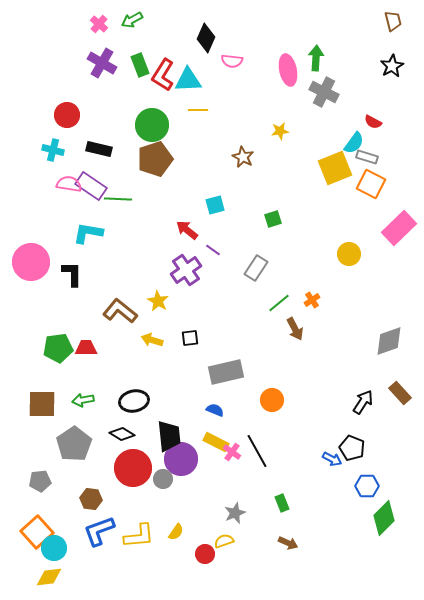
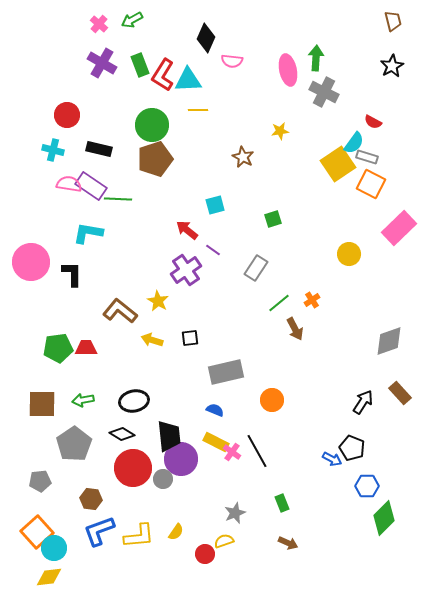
yellow square at (335, 168): moved 3 px right, 4 px up; rotated 12 degrees counterclockwise
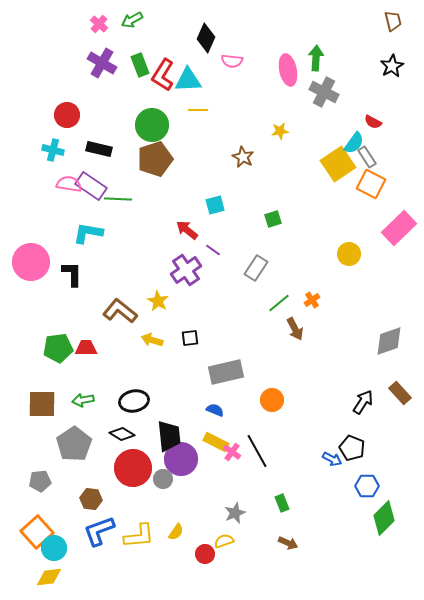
gray rectangle at (367, 157): rotated 40 degrees clockwise
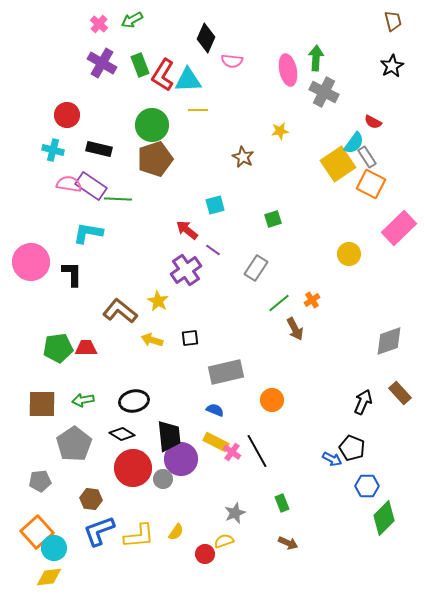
black arrow at (363, 402): rotated 10 degrees counterclockwise
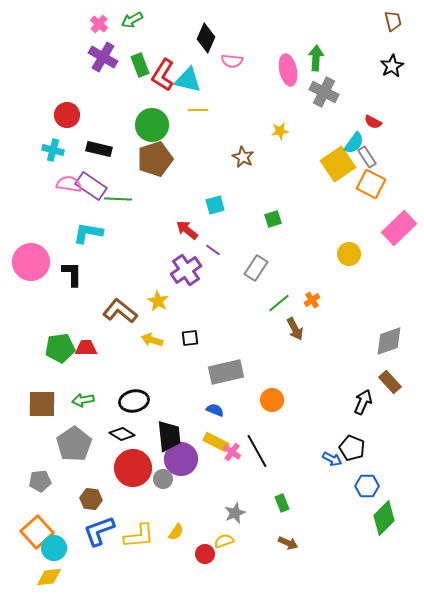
purple cross at (102, 63): moved 1 px right, 6 px up
cyan triangle at (188, 80): rotated 16 degrees clockwise
green pentagon at (58, 348): moved 2 px right
brown rectangle at (400, 393): moved 10 px left, 11 px up
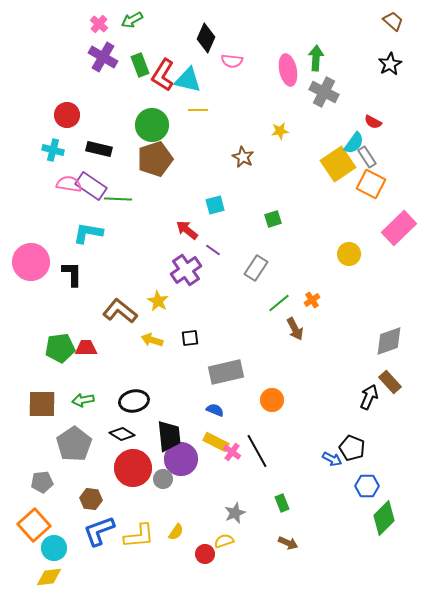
brown trapezoid at (393, 21): rotated 35 degrees counterclockwise
black star at (392, 66): moved 2 px left, 2 px up
black arrow at (363, 402): moved 6 px right, 5 px up
gray pentagon at (40, 481): moved 2 px right, 1 px down
orange square at (37, 532): moved 3 px left, 7 px up
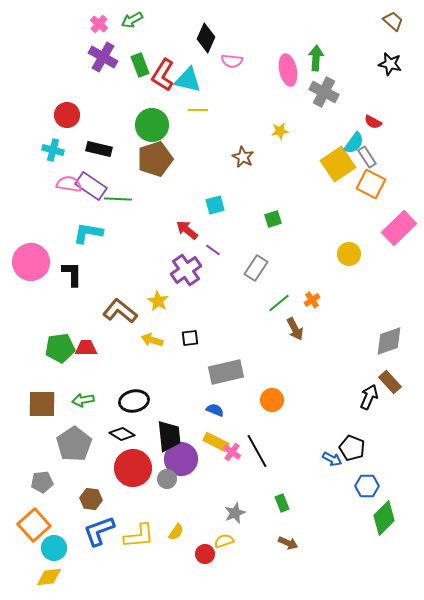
black star at (390, 64): rotated 30 degrees counterclockwise
gray circle at (163, 479): moved 4 px right
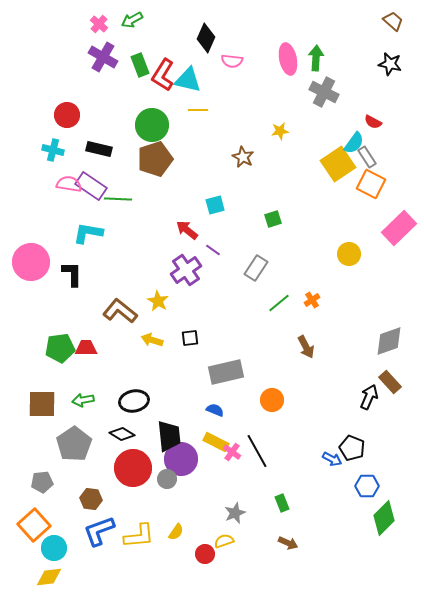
pink ellipse at (288, 70): moved 11 px up
brown arrow at (295, 329): moved 11 px right, 18 px down
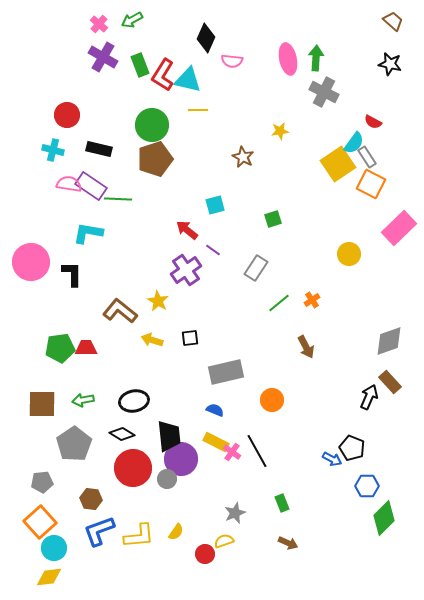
orange square at (34, 525): moved 6 px right, 3 px up
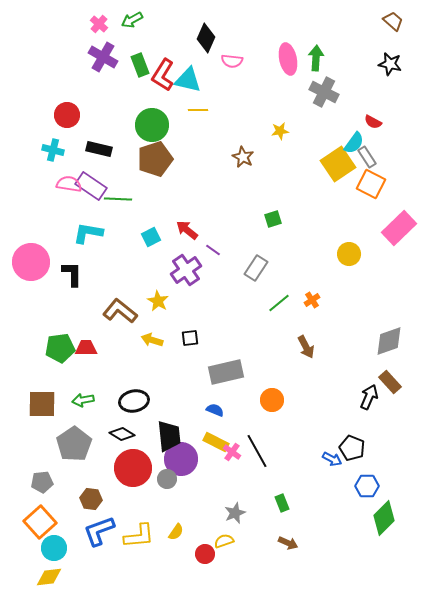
cyan square at (215, 205): moved 64 px left, 32 px down; rotated 12 degrees counterclockwise
